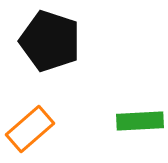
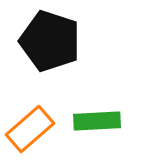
green rectangle: moved 43 px left
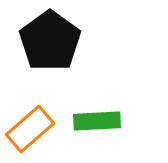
black pentagon: rotated 18 degrees clockwise
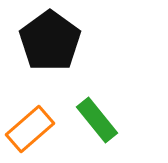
green rectangle: moved 1 px up; rotated 54 degrees clockwise
